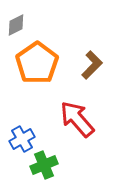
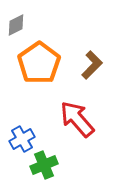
orange pentagon: moved 2 px right
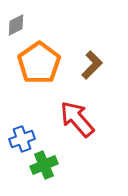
blue cross: rotated 10 degrees clockwise
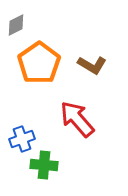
brown L-shape: rotated 76 degrees clockwise
green cross: rotated 28 degrees clockwise
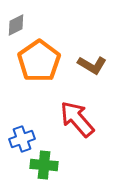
orange pentagon: moved 2 px up
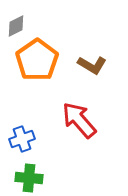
gray diamond: moved 1 px down
orange pentagon: moved 2 px left, 1 px up
red arrow: moved 2 px right, 1 px down
green cross: moved 15 px left, 13 px down
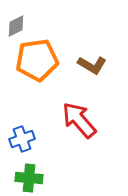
orange pentagon: rotated 27 degrees clockwise
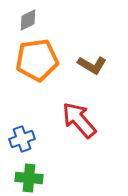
gray diamond: moved 12 px right, 6 px up
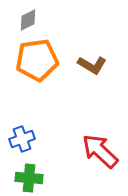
red arrow: moved 21 px right, 31 px down; rotated 6 degrees counterclockwise
